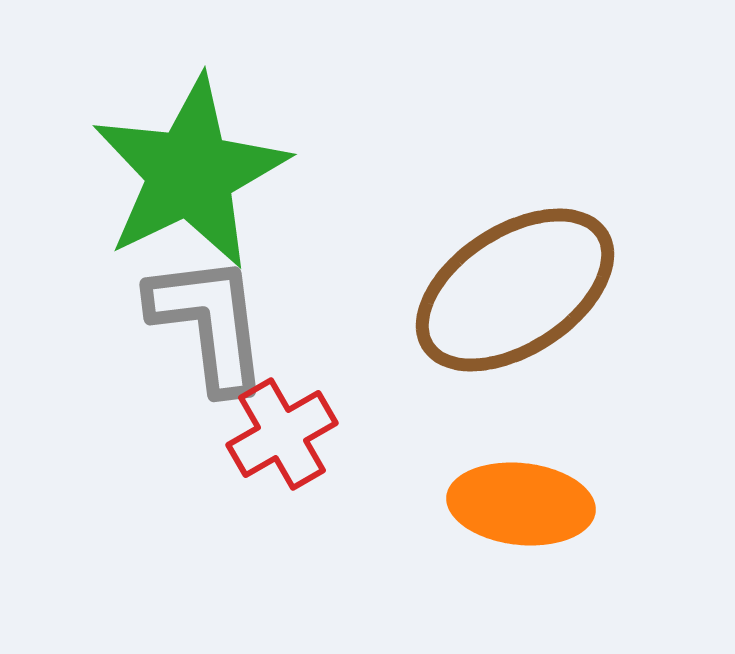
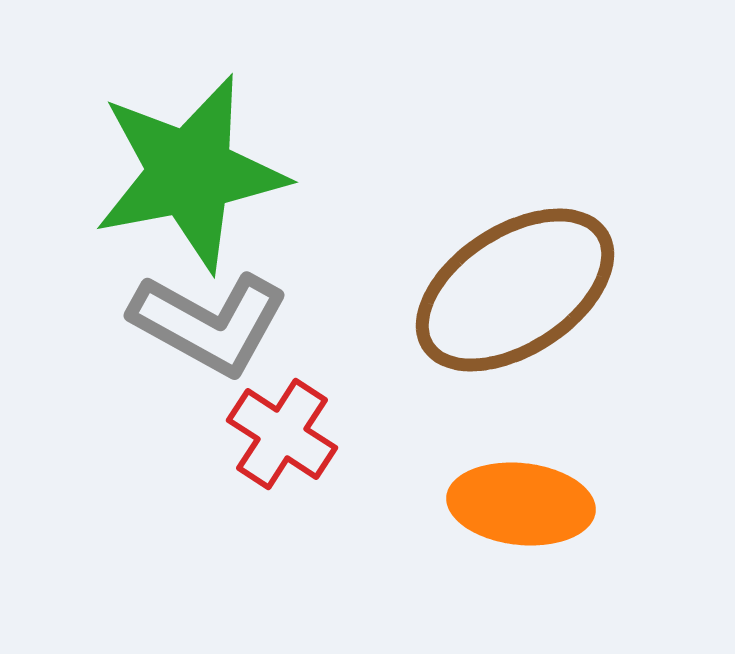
green star: rotated 15 degrees clockwise
gray L-shape: rotated 126 degrees clockwise
red cross: rotated 27 degrees counterclockwise
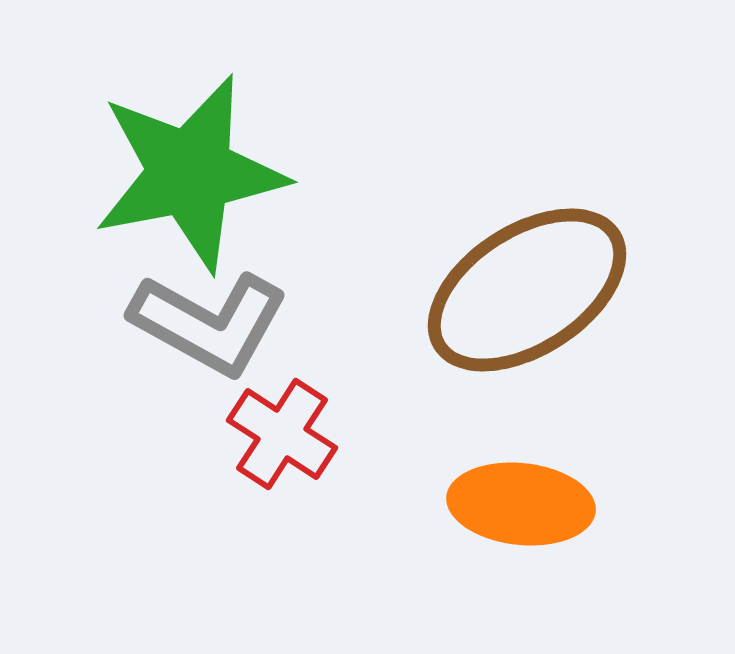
brown ellipse: moved 12 px right
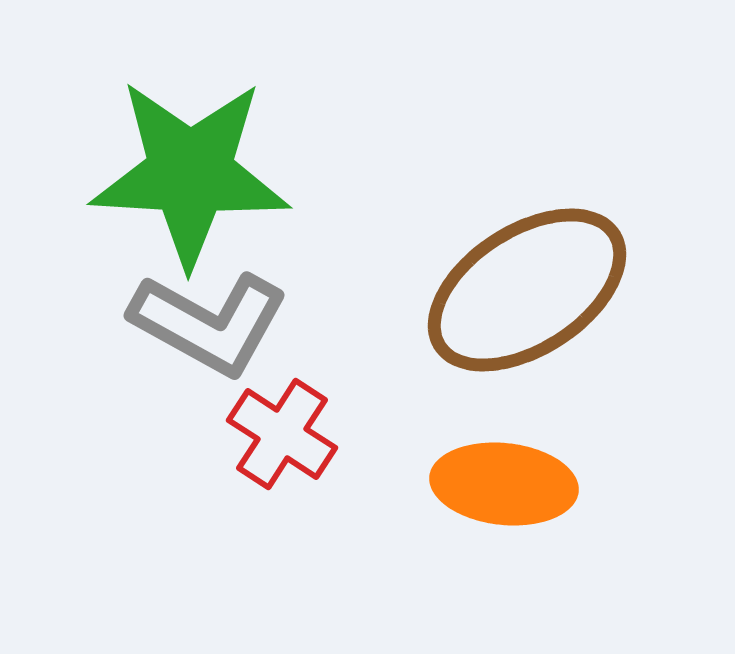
green star: rotated 14 degrees clockwise
orange ellipse: moved 17 px left, 20 px up
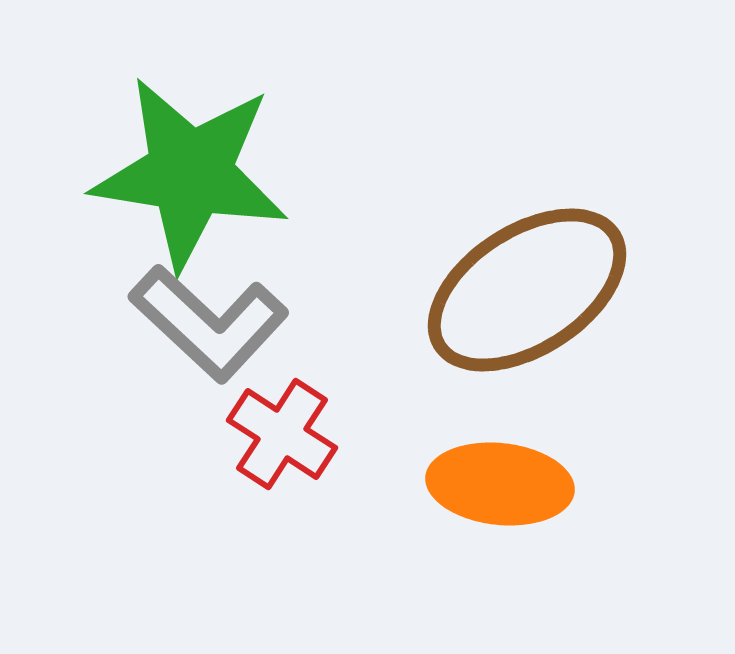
green star: rotated 6 degrees clockwise
gray L-shape: rotated 14 degrees clockwise
orange ellipse: moved 4 px left
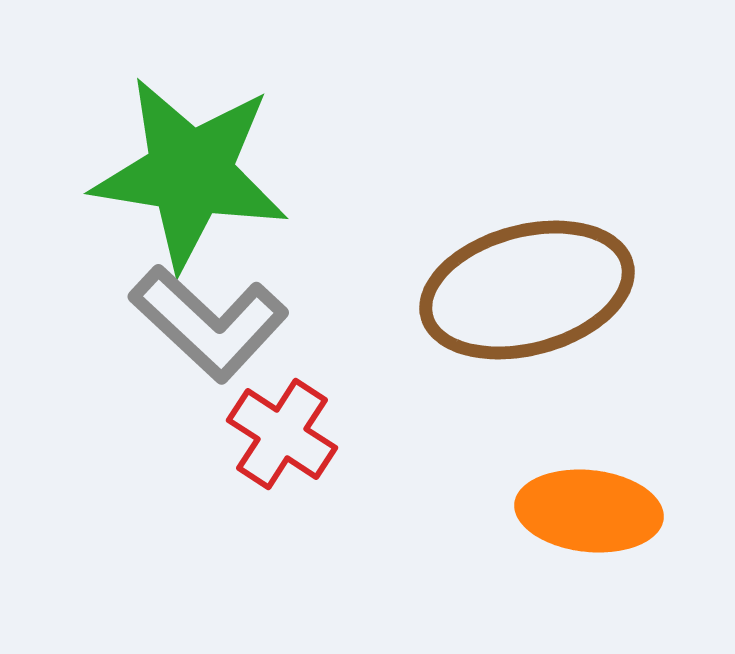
brown ellipse: rotated 18 degrees clockwise
orange ellipse: moved 89 px right, 27 px down
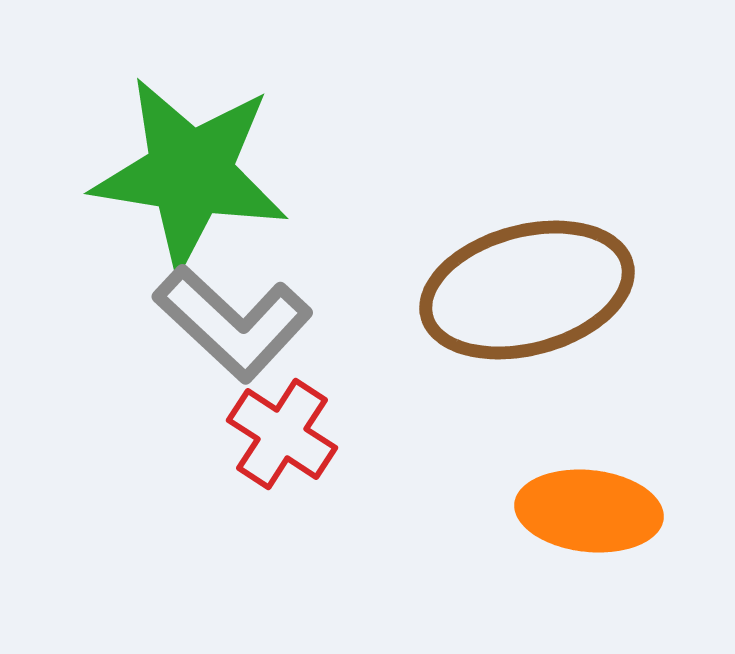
gray L-shape: moved 24 px right
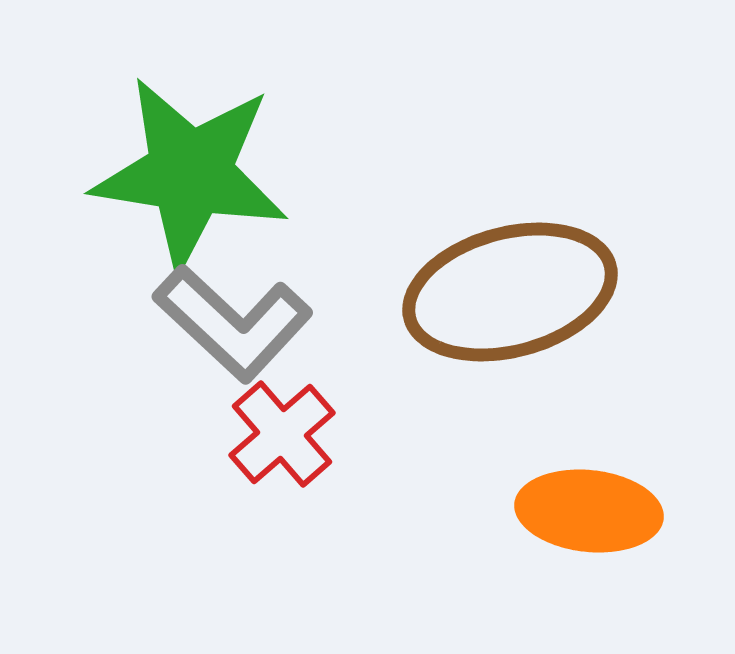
brown ellipse: moved 17 px left, 2 px down
red cross: rotated 16 degrees clockwise
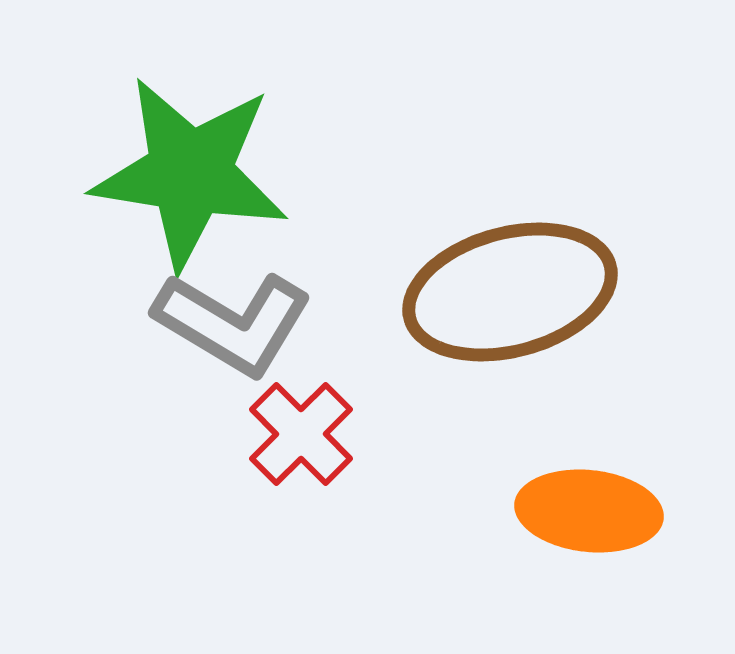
gray L-shape: rotated 12 degrees counterclockwise
red cross: moved 19 px right; rotated 4 degrees counterclockwise
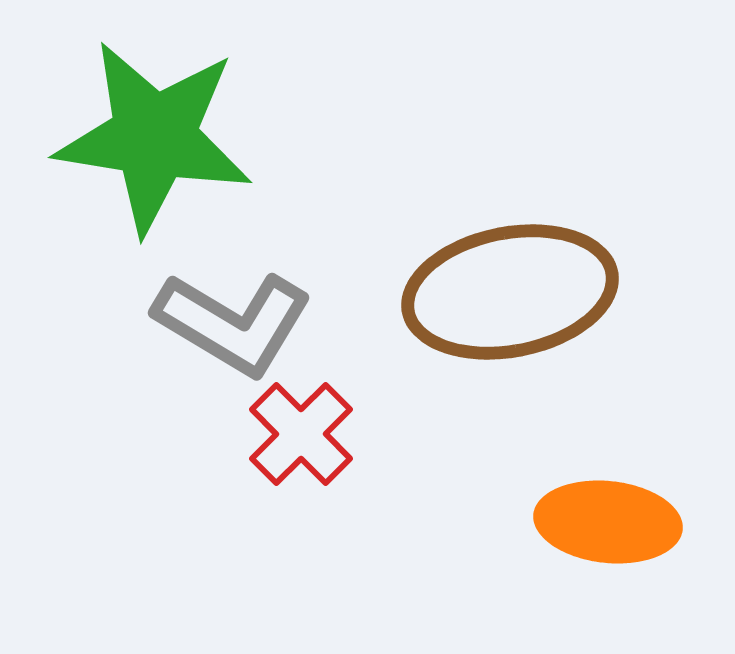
green star: moved 36 px left, 36 px up
brown ellipse: rotated 4 degrees clockwise
orange ellipse: moved 19 px right, 11 px down
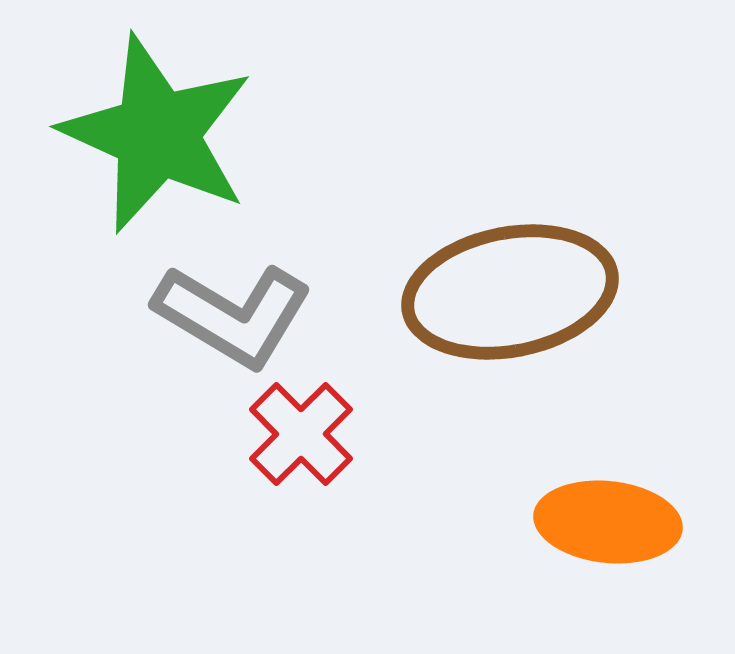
green star: moved 3 px right, 3 px up; rotated 15 degrees clockwise
gray L-shape: moved 8 px up
